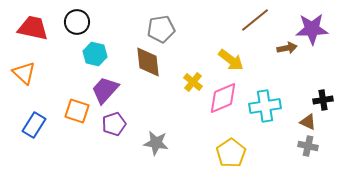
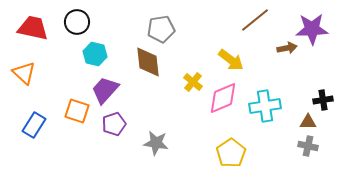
brown triangle: rotated 24 degrees counterclockwise
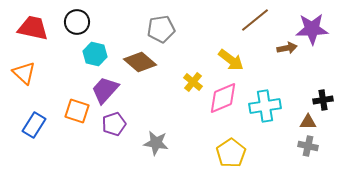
brown diamond: moved 8 px left; rotated 44 degrees counterclockwise
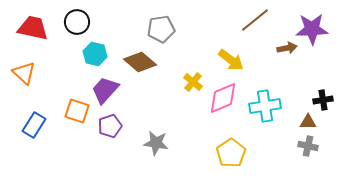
purple pentagon: moved 4 px left, 2 px down
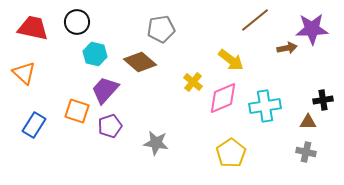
gray cross: moved 2 px left, 6 px down
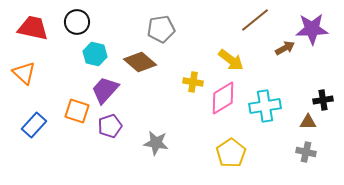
brown arrow: moved 2 px left; rotated 18 degrees counterclockwise
yellow cross: rotated 30 degrees counterclockwise
pink diamond: rotated 8 degrees counterclockwise
blue rectangle: rotated 10 degrees clockwise
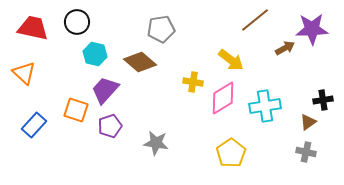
orange square: moved 1 px left, 1 px up
brown triangle: rotated 36 degrees counterclockwise
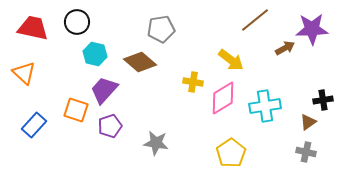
purple trapezoid: moved 1 px left
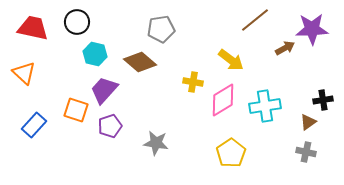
pink diamond: moved 2 px down
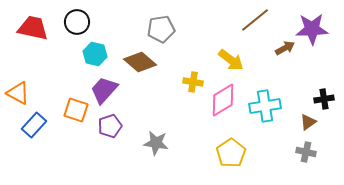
orange triangle: moved 6 px left, 20 px down; rotated 15 degrees counterclockwise
black cross: moved 1 px right, 1 px up
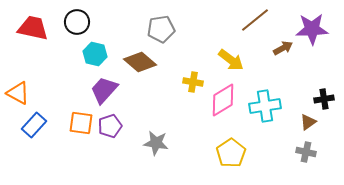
brown arrow: moved 2 px left
orange square: moved 5 px right, 13 px down; rotated 10 degrees counterclockwise
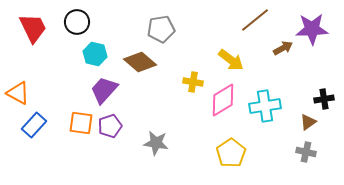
red trapezoid: rotated 52 degrees clockwise
